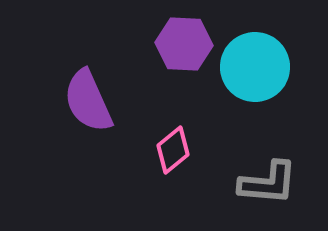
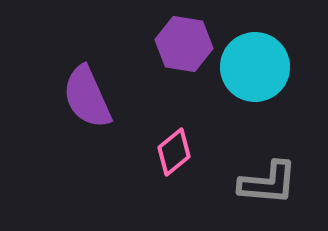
purple hexagon: rotated 6 degrees clockwise
purple semicircle: moved 1 px left, 4 px up
pink diamond: moved 1 px right, 2 px down
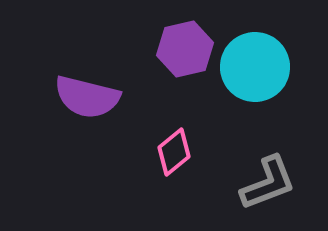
purple hexagon: moved 1 px right, 5 px down; rotated 22 degrees counterclockwise
purple semicircle: rotated 52 degrees counterclockwise
gray L-shape: rotated 26 degrees counterclockwise
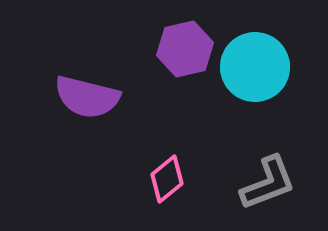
pink diamond: moved 7 px left, 27 px down
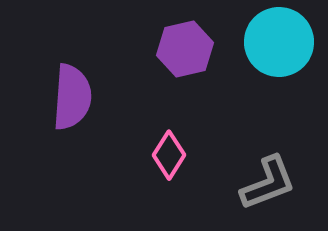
cyan circle: moved 24 px right, 25 px up
purple semicircle: moved 15 px left; rotated 100 degrees counterclockwise
pink diamond: moved 2 px right, 24 px up; rotated 18 degrees counterclockwise
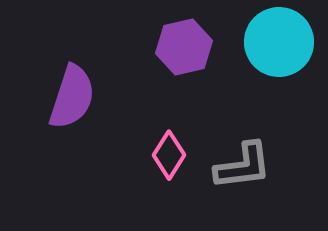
purple hexagon: moved 1 px left, 2 px up
purple semicircle: rotated 14 degrees clockwise
gray L-shape: moved 25 px left, 17 px up; rotated 14 degrees clockwise
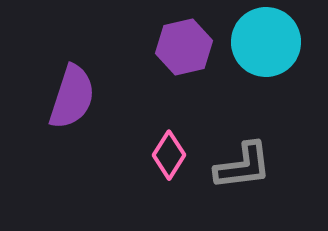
cyan circle: moved 13 px left
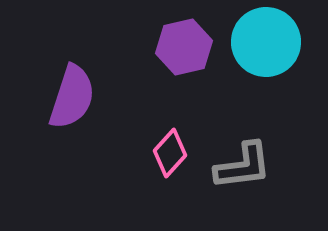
pink diamond: moved 1 px right, 2 px up; rotated 9 degrees clockwise
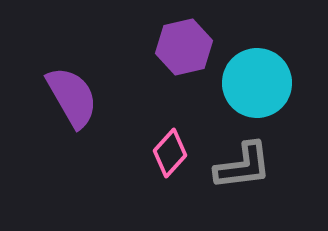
cyan circle: moved 9 px left, 41 px down
purple semicircle: rotated 48 degrees counterclockwise
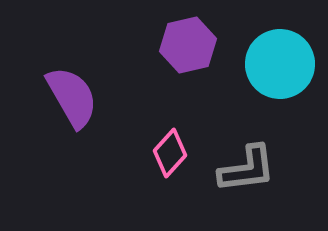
purple hexagon: moved 4 px right, 2 px up
cyan circle: moved 23 px right, 19 px up
gray L-shape: moved 4 px right, 3 px down
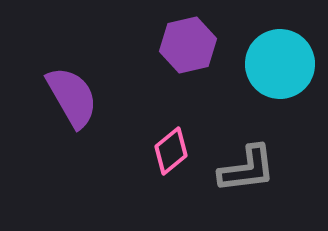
pink diamond: moved 1 px right, 2 px up; rotated 9 degrees clockwise
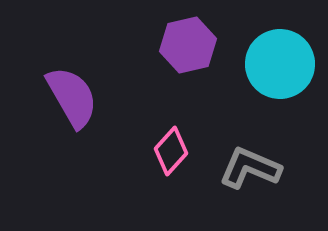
pink diamond: rotated 9 degrees counterclockwise
gray L-shape: moved 3 px right, 1 px up; rotated 150 degrees counterclockwise
